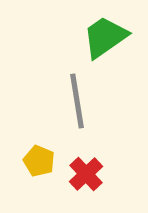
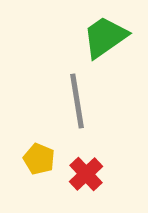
yellow pentagon: moved 2 px up
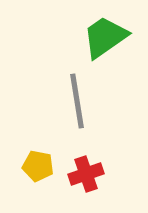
yellow pentagon: moved 1 px left, 7 px down; rotated 12 degrees counterclockwise
red cross: rotated 24 degrees clockwise
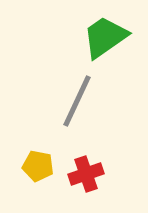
gray line: rotated 34 degrees clockwise
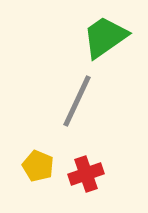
yellow pentagon: rotated 12 degrees clockwise
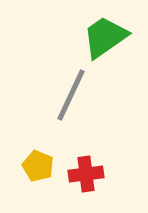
gray line: moved 6 px left, 6 px up
red cross: rotated 12 degrees clockwise
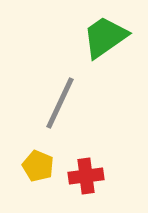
gray line: moved 11 px left, 8 px down
red cross: moved 2 px down
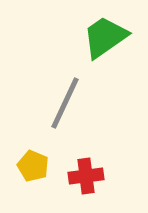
gray line: moved 5 px right
yellow pentagon: moved 5 px left
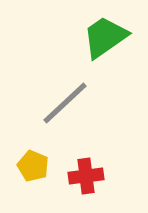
gray line: rotated 22 degrees clockwise
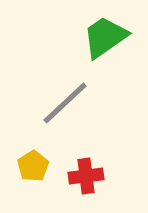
yellow pentagon: rotated 16 degrees clockwise
